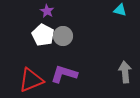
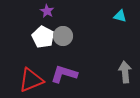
cyan triangle: moved 6 px down
white pentagon: moved 2 px down
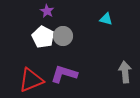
cyan triangle: moved 14 px left, 3 px down
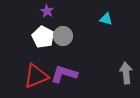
gray arrow: moved 1 px right, 1 px down
red triangle: moved 5 px right, 4 px up
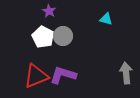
purple star: moved 2 px right
purple L-shape: moved 1 px left, 1 px down
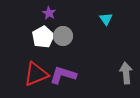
purple star: moved 2 px down
cyan triangle: rotated 40 degrees clockwise
white pentagon: rotated 15 degrees clockwise
red triangle: moved 2 px up
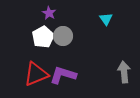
gray arrow: moved 2 px left, 1 px up
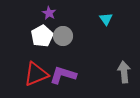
white pentagon: moved 1 px left, 1 px up
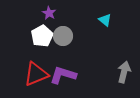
cyan triangle: moved 1 px left, 1 px down; rotated 16 degrees counterclockwise
gray arrow: rotated 20 degrees clockwise
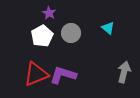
cyan triangle: moved 3 px right, 8 px down
gray circle: moved 8 px right, 3 px up
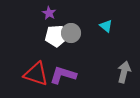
cyan triangle: moved 2 px left, 2 px up
white pentagon: moved 14 px right; rotated 25 degrees clockwise
red triangle: rotated 40 degrees clockwise
